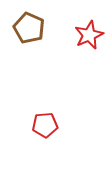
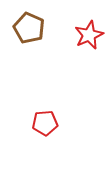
red pentagon: moved 2 px up
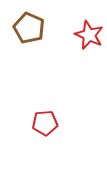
red star: rotated 24 degrees counterclockwise
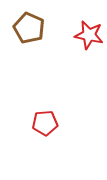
red star: rotated 12 degrees counterclockwise
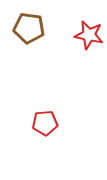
brown pentagon: rotated 16 degrees counterclockwise
